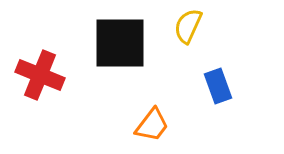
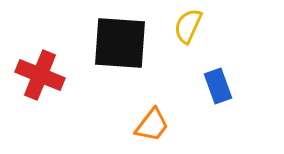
black square: rotated 4 degrees clockwise
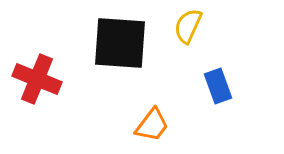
red cross: moved 3 px left, 4 px down
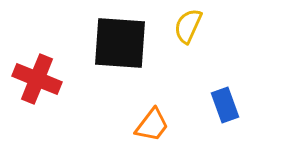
blue rectangle: moved 7 px right, 19 px down
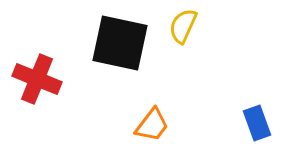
yellow semicircle: moved 5 px left
black square: rotated 8 degrees clockwise
blue rectangle: moved 32 px right, 18 px down
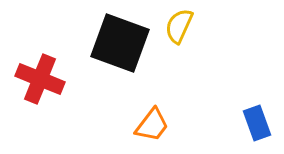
yellow semicircle: moved 4 px left
black square: rotated 8 degrees clockwise
red cross: moved 3 px right
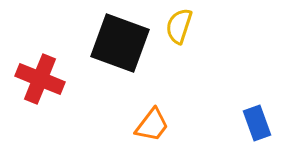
yellow semicircle: rotated 6 degrees counterclockwise
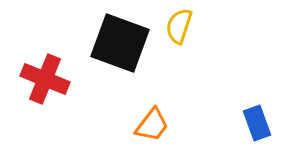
red cross: moved 5 px right
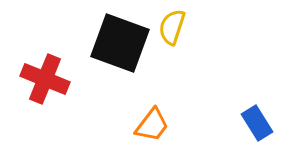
yellow semicircle: moved 7 px left, 1 px down
blue rectangle: rotated 12 degrees counterclockwise
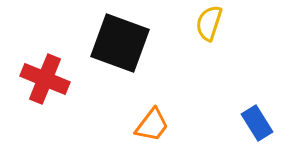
yellow semicircle: moved 37 px right, 4 px up
